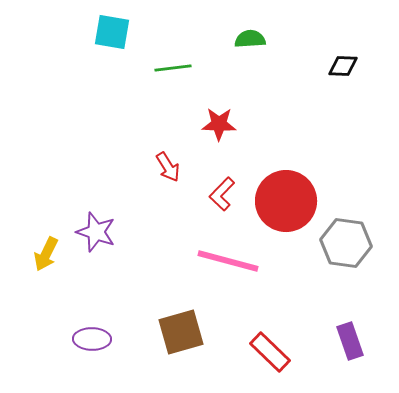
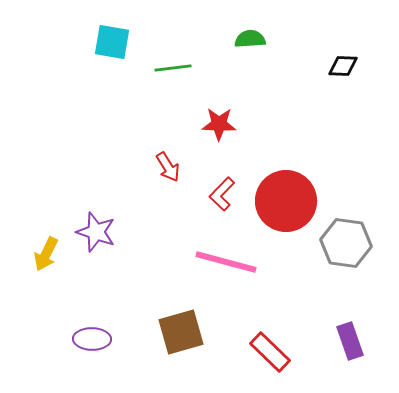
cyan square: moved 10 px down
pink line: moved 2 px left, 1 px down
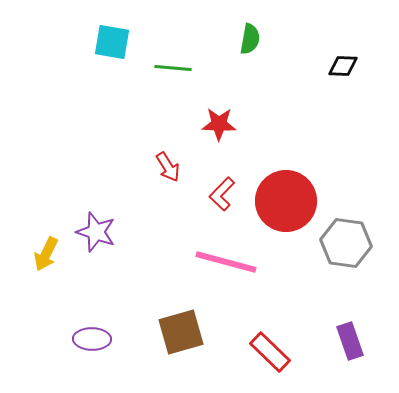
green semicircle: rotated 104 degrees clockwise
green line: rotated 12 degrees clockwise
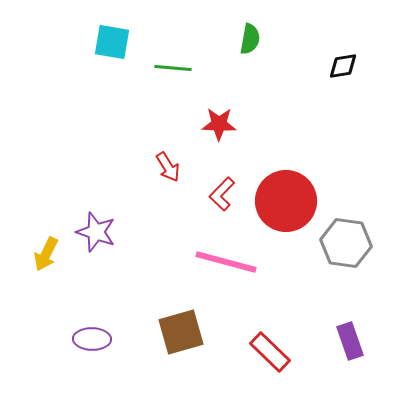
black diamond: rotated 12 degrees counterclockwise
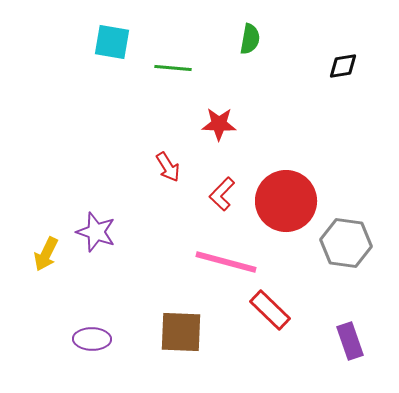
brown square: rotated 18 degrees clockwise
red rectangle: moved 42 px up
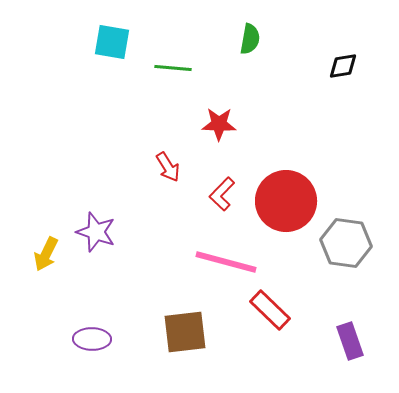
brown square: moved 4 px right; rotated 9 degrees counterclockwise
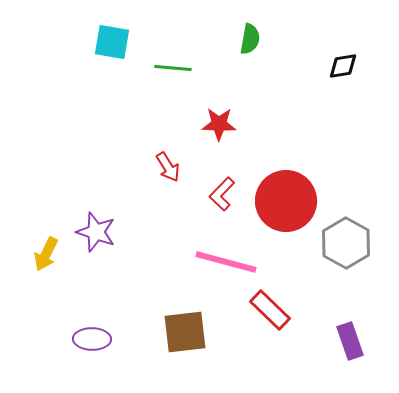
gray hexagon: rotated 21 degrees clockwise
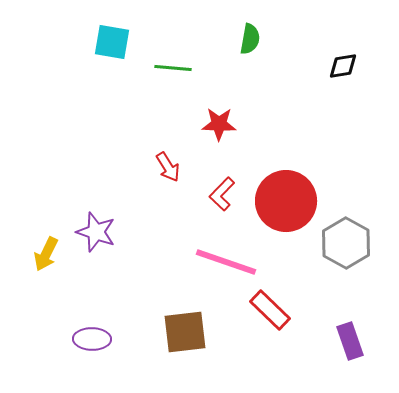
pink line: rotated 4 degrees clockwise
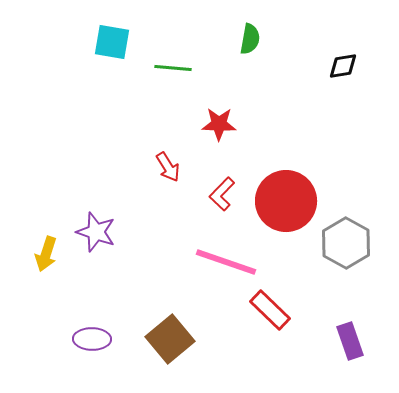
yellow arrow: rotated 8 degrees counterclockwise
brown square: moved 15 px left, 7 px down; rotated 33 degrees counterclockwise
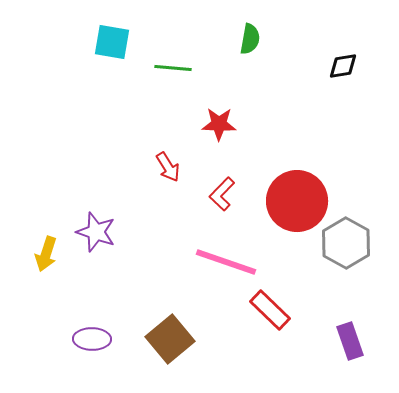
red circle: moved 11 px right
